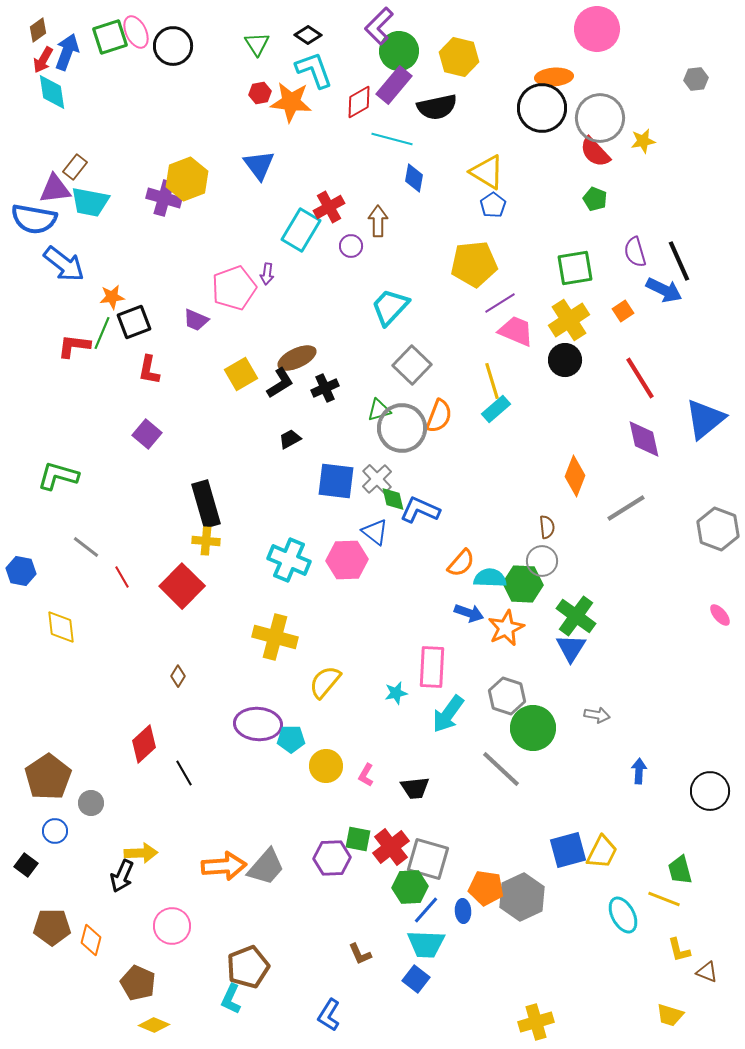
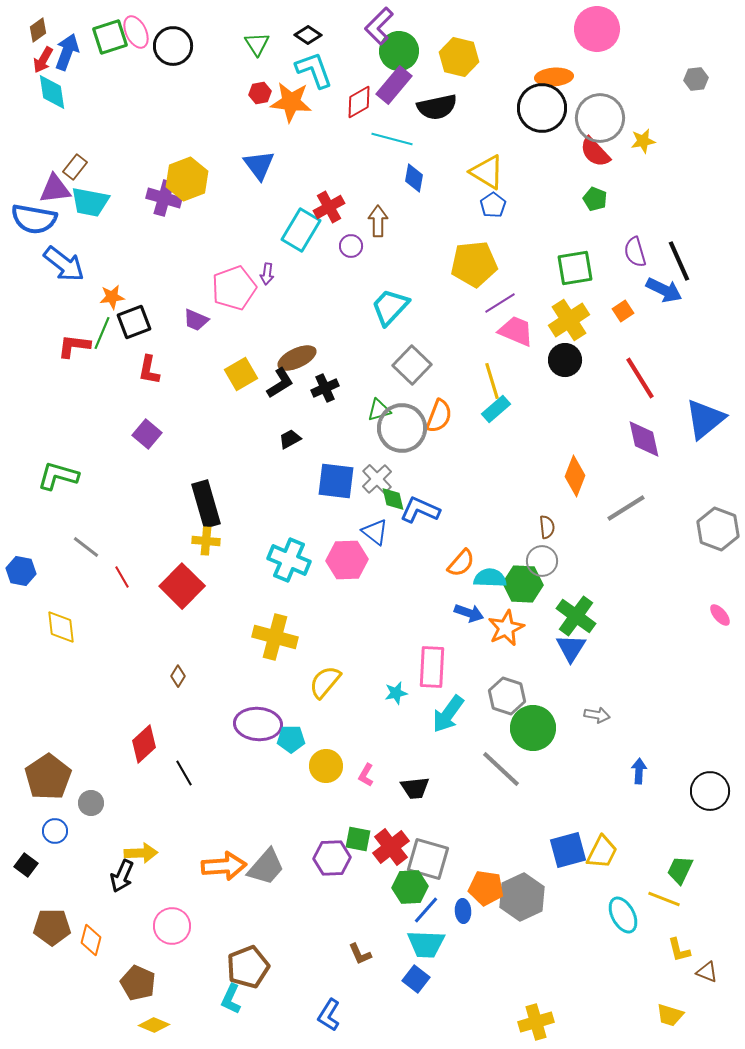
green trapezoid at (680, 870): rotated 40 degrees clockwise
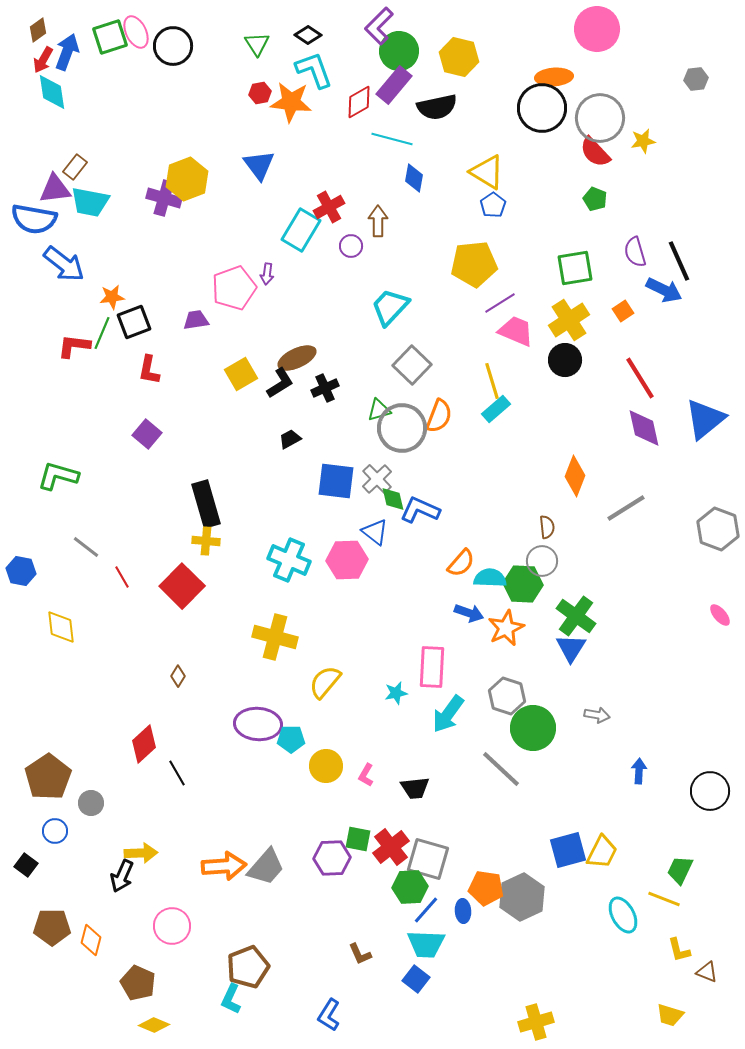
purple trapezoid at (196, 320): rotated 148 degrees clockwise
purple diamond at (644, 439): moved 11 px up
black line at (184, 773): moved 7 px left
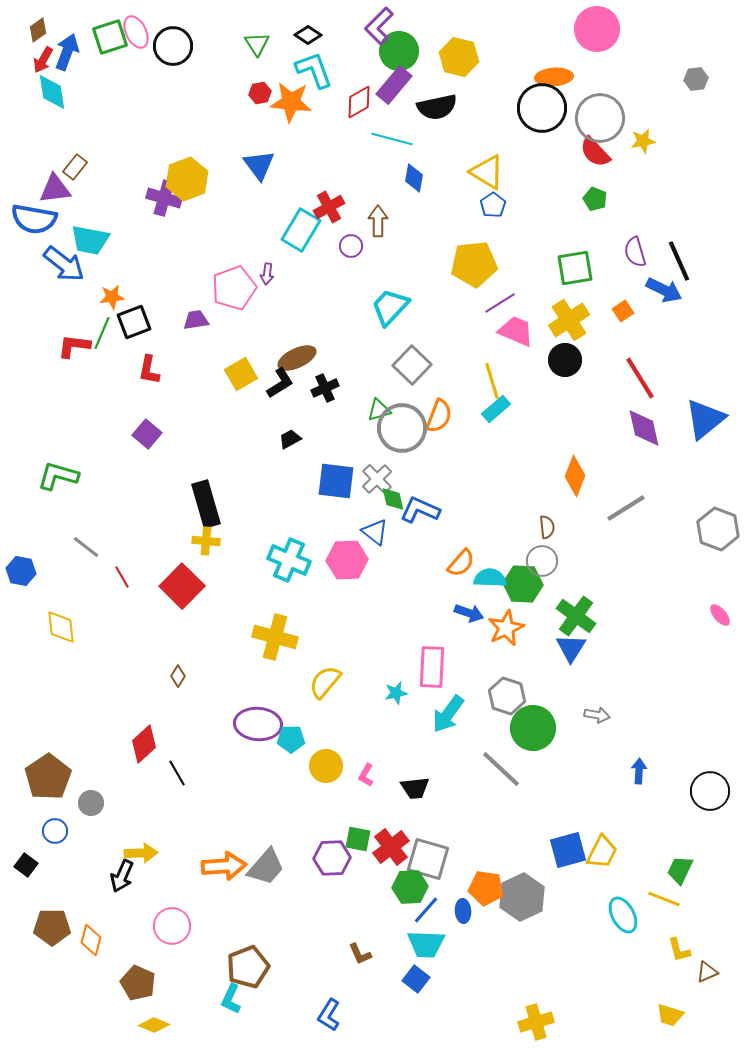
cyan trapezoid at (90, 202): moved 38 px down
brown triangle at (707, 972): rotated 45 degrees counterclockwise
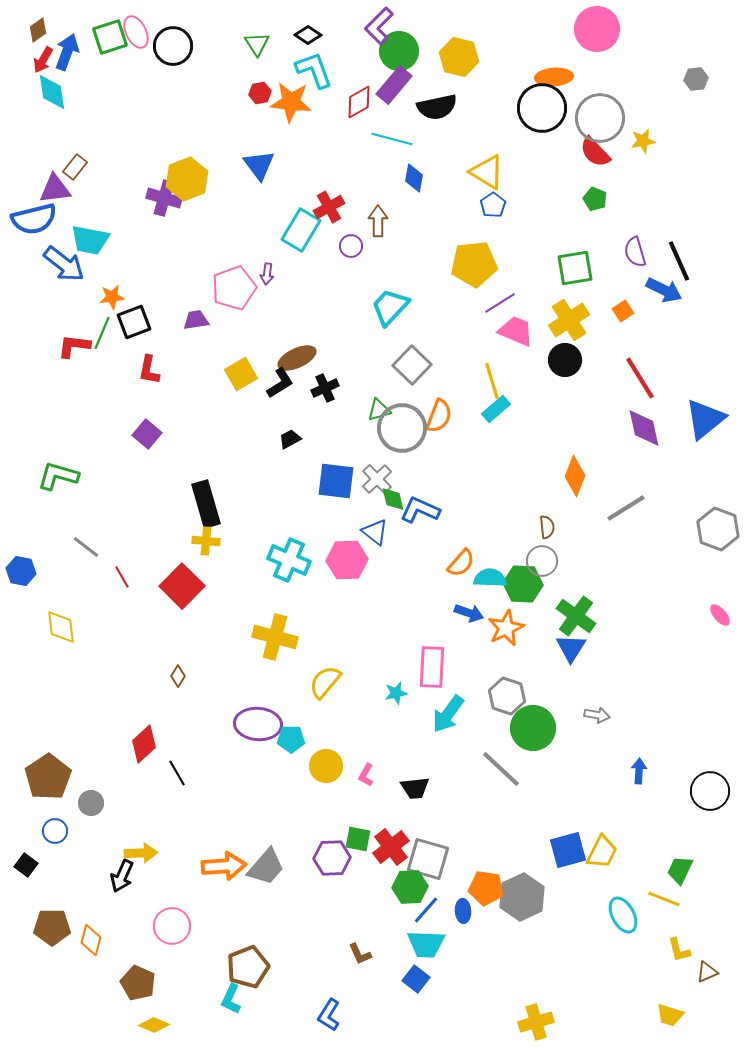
blue semicircle at (34, 219): rotated 24 degrees counterclockwise
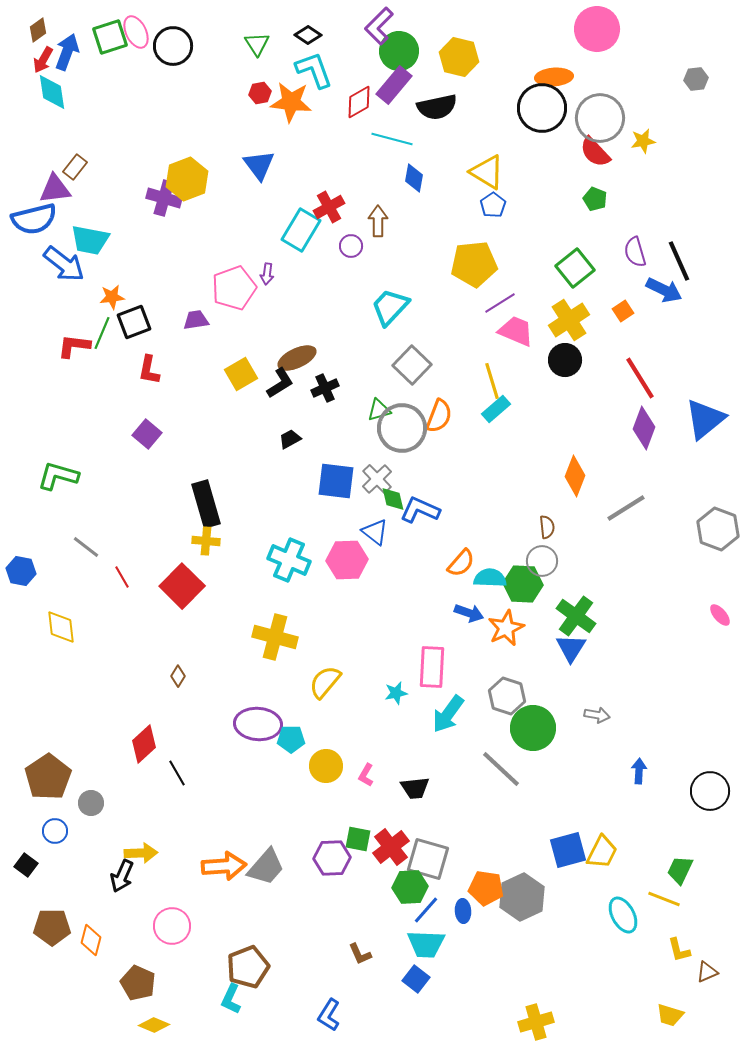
green square at (575, 268): rotated 30 degrees counterclockwise
purple diamond at (644, 428): rotated 33 degrees clockwise
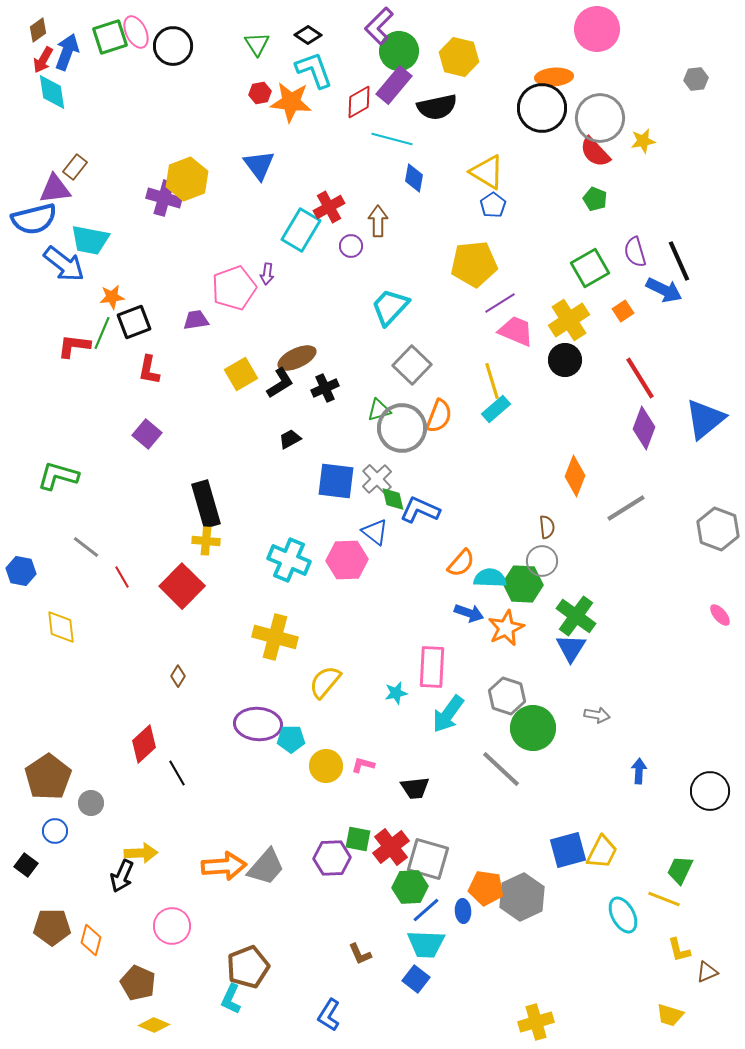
green square at (575, 268): moved 15 px right; rotated 9 degrees clockwise
pink L-shape at (366, 775): moved 3 px left, 10 px up; rotated 75 degrees clockwise
blue line at (426, 910): rotated 8 degrees clockwise
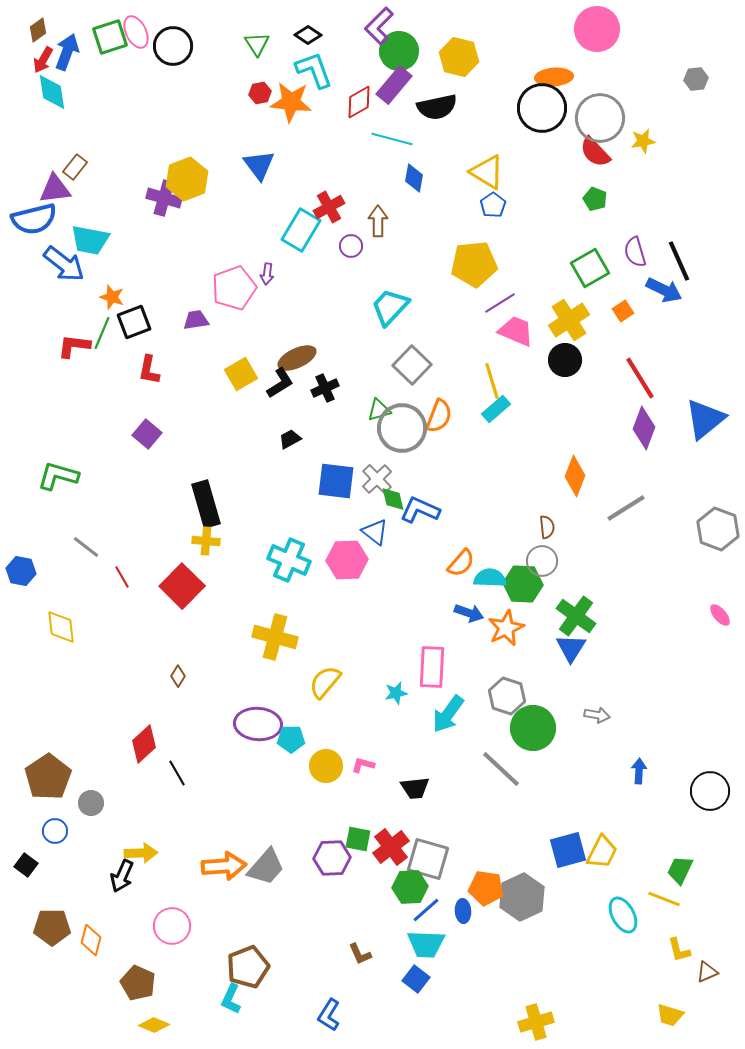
orange star at (112, 297): rotated 25 degrees clockwise
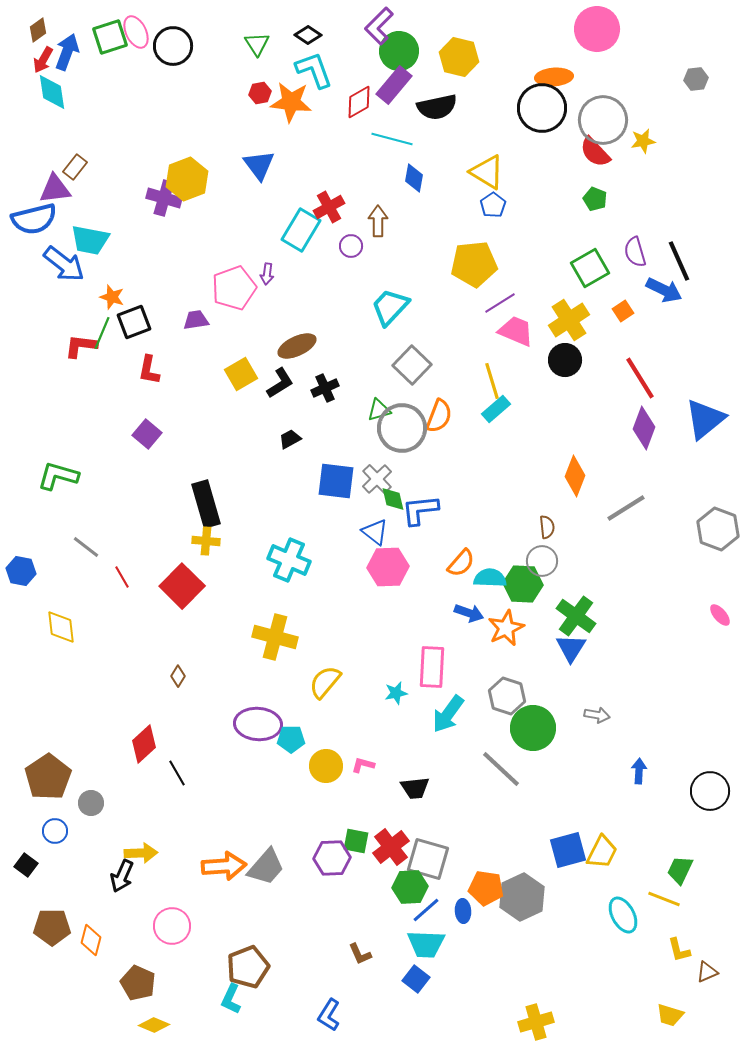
gray circle at (600, 118): moved 3 px right, 2 px down
red L-shape at (74, 346): moved 7 px right
brown ellipse at (297, 358): moved 12 px up
blue L-shape at (420, 510): rotated 30 degrees counterclockwise
pink hexagon at (347, 560): moved 41 px right, 7 px down
green square at (358, 839): moved 2 px left, 2 px down
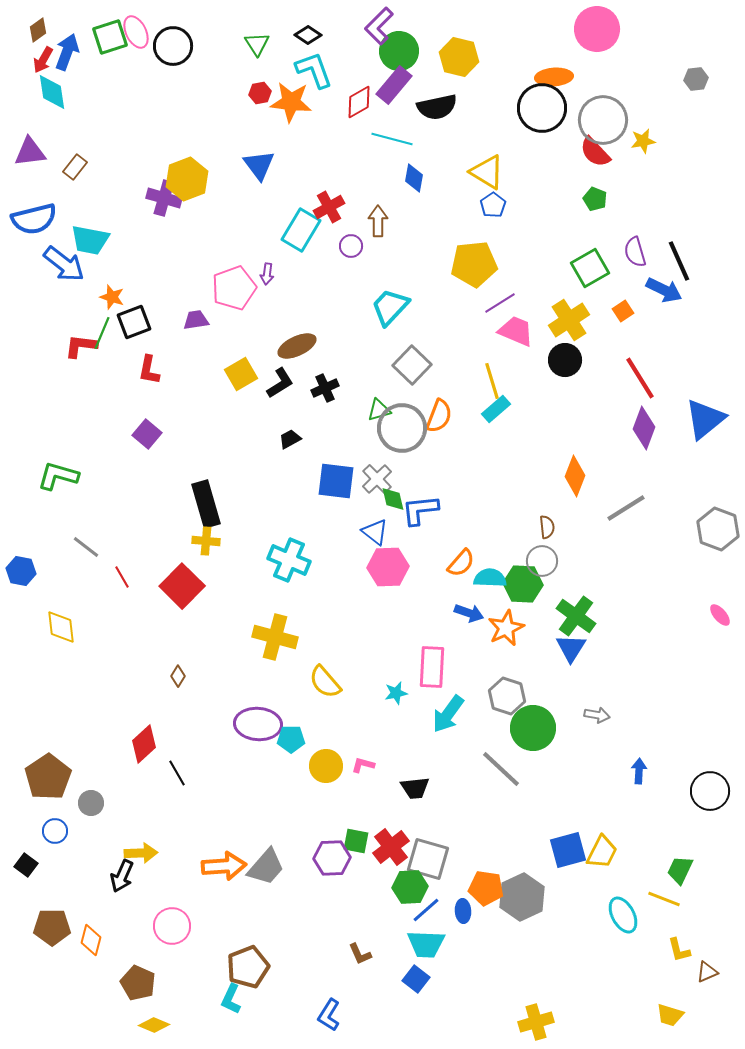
purple triangle at (55, 189): moved 25 px left, 37 px up
yellow semicircle at (325, 682): rotated 81 degrees counterclockwise
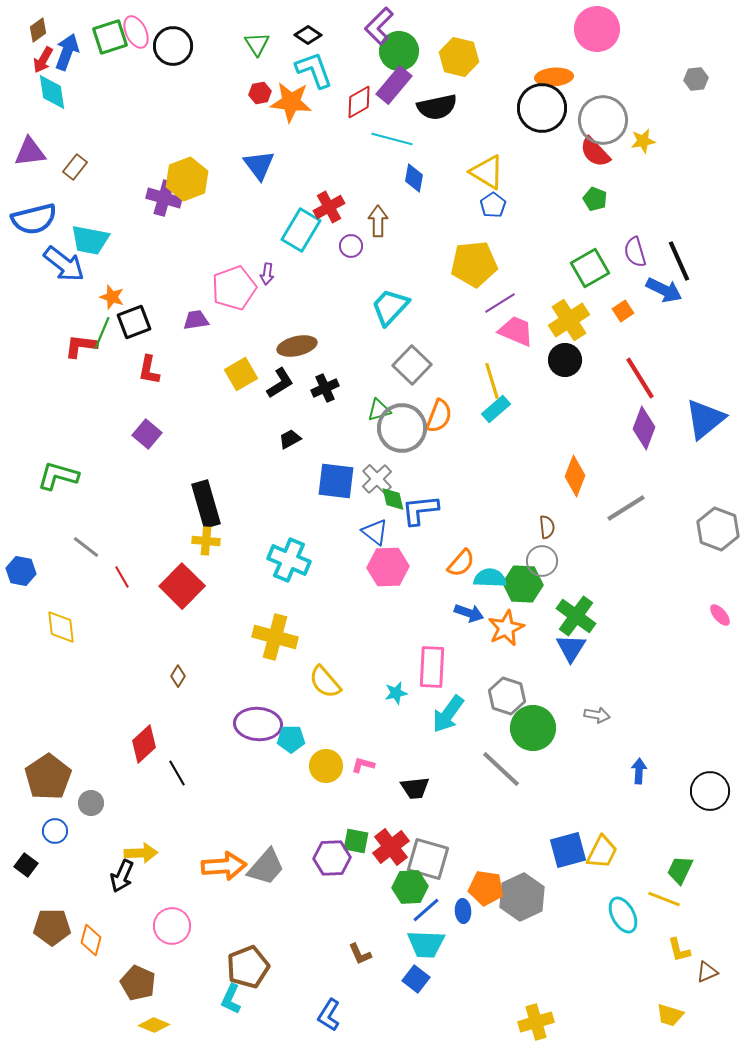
brown ellipse at (297, 346): rotated 12 degrees clockwise
